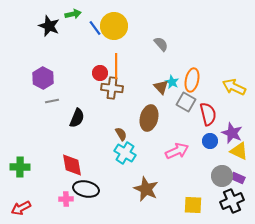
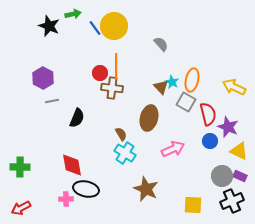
purple star: moved 4 px left, 6 px up
pink arrow: moved 4 px left, 2 px up
purple rectangle: moved 2 px right, 2 px up
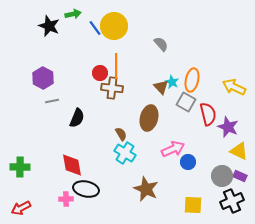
blue circle: moved 22 px left, 21 px down
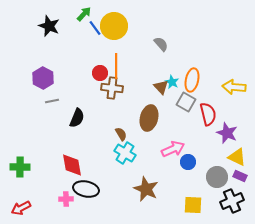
green arrow: moved 11 px right; rotated 35 degrees counterclockwise
yellow arrow: rotated 20 degrees counterclockwise
purple star: moved 1 px left, 6 px down
yellow triangle: moved 2 px left, 6 px down
gray circle: moved 5 px left, 1 px down
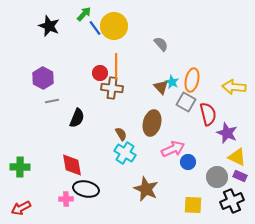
brown ellipse: moved 3 px right, 5 px down
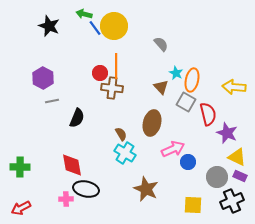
green arrow: rotated 119 degrees counterclockwise
cyan star: moved 4 px right, 9 px up
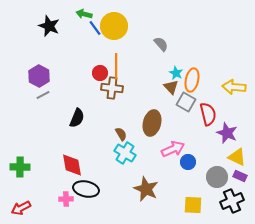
purple hexagon: moved 4 px left, 2 px up
brown triangle: moved 10 px right
gray line: moved 9 px left, 6 px up; rotated 16 degrees counterclockwise
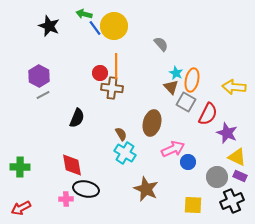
red semicircle: rotated 40 degrees clockwise
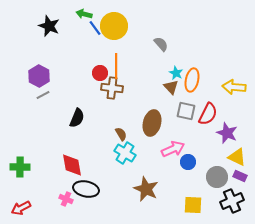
gray square: moved 9 px down; rotated 18 degrees counterclockwise
pink cross: rotated 24 degrees clockwise
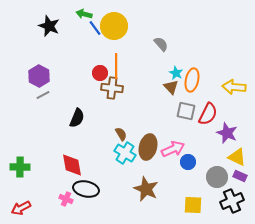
brown ellipse: moved 4 px left, 24 px down
